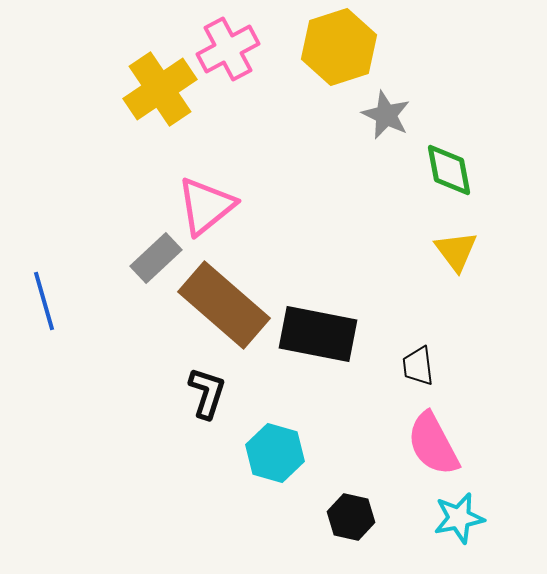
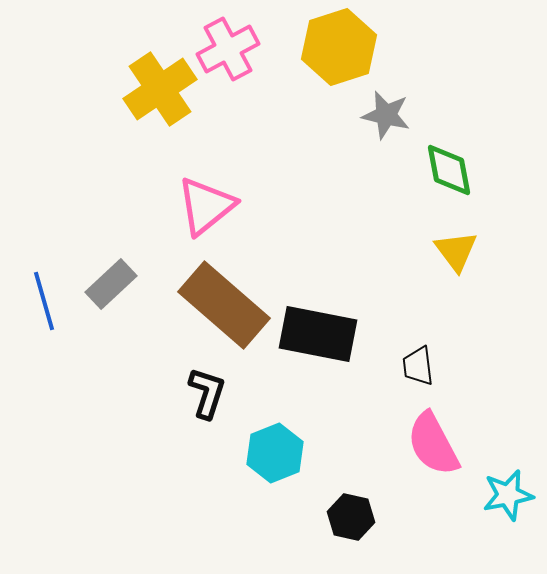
gray star: rotated 12 degrees counterclockwise
gray rectangle: moved 45 px left, 26 px down
cyan hexagon: rotated 22 degrees clockwise
cyan star: moved 49 px right, 23 px up
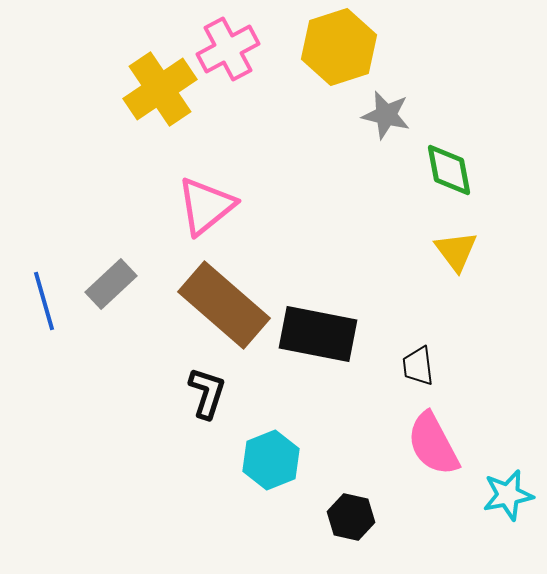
cyan hexagon: moved 4 px left, 7 px down
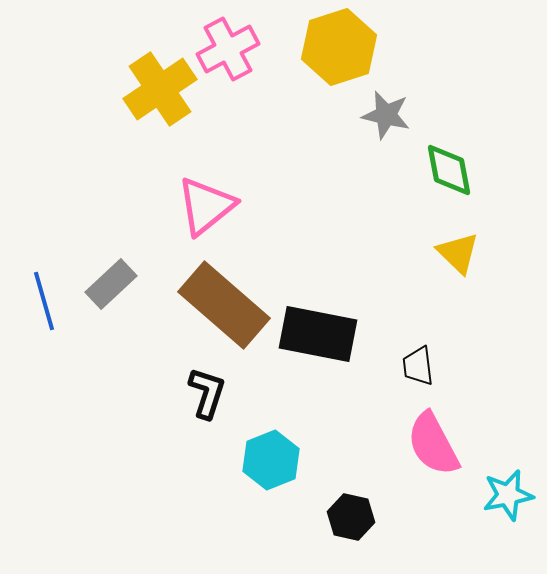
yellow triangle: moved 2 px right, 2 px down; rotated 9 degrees counterclockwise
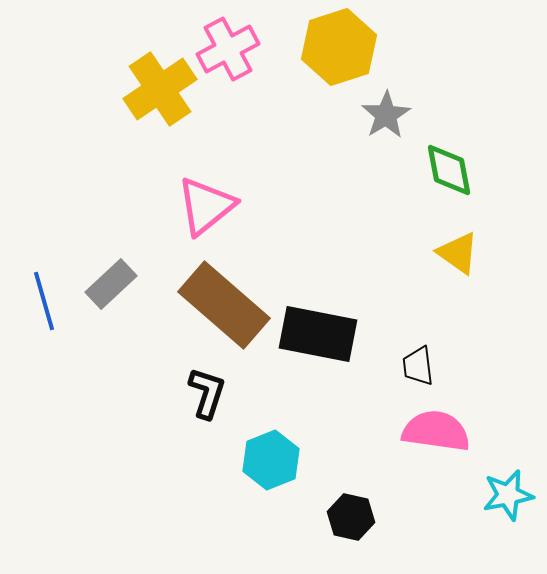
gray star: rotated 27 degrees clockwise
yellow triangle: rotated 9 degrees counterclockwise
pink semicircle: moved 3 px right, 13 px up; rotated 126 degrees clockwise
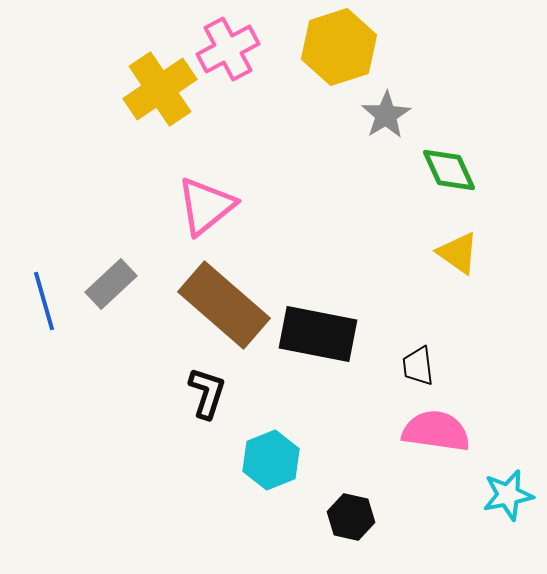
green diamond: rotated 14 degrees counterclockwise
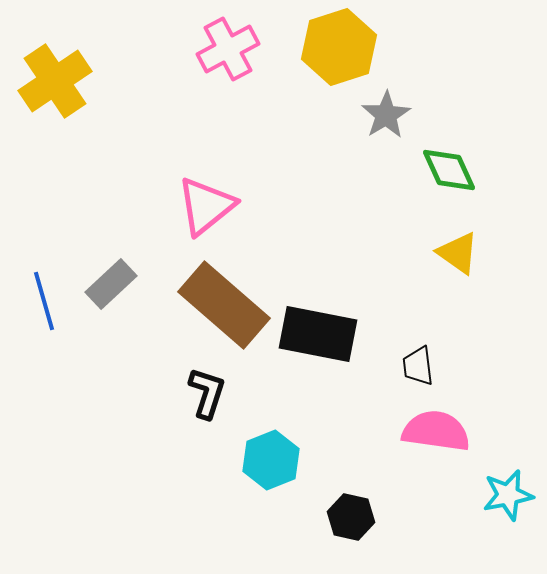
yellow cross: moved 105 px left, 8 px up
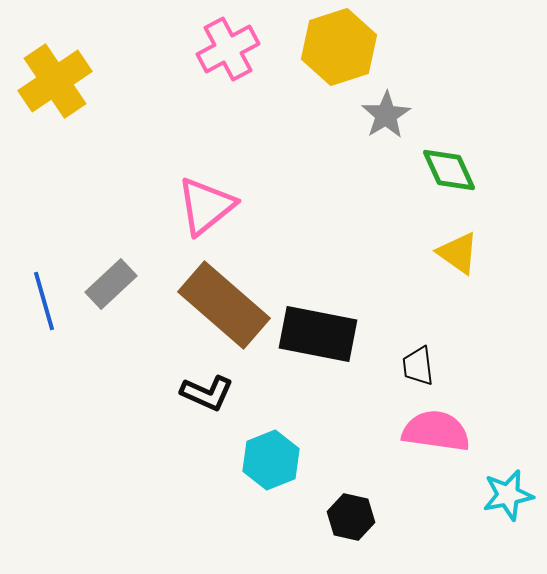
black L-shape: rotated 96 degrees clockwise
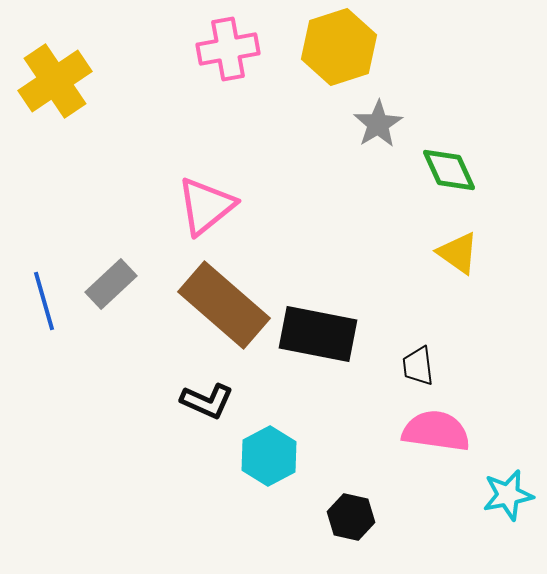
pink cross: rotated 18 degrees clockwise
gray star: moved 8 px left, 9 px down
black L-shape: moved 8 px down
cyan hexagon: moved 2 px left, 4 px up; rotated 6 degrees counterclockwise
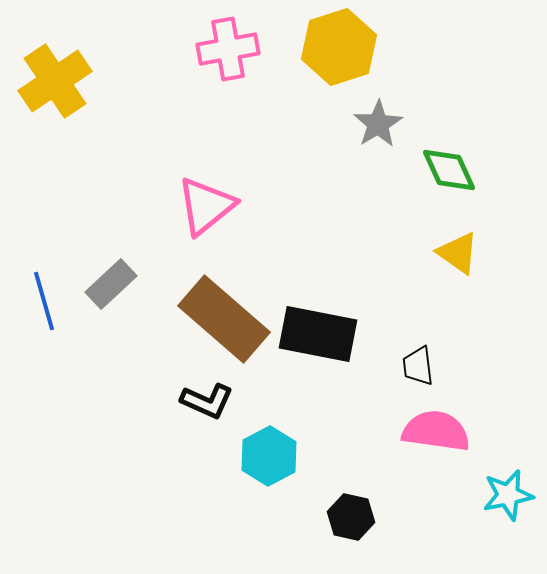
brown rectangle: moved 14 px down
